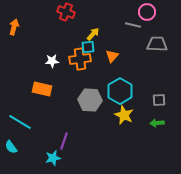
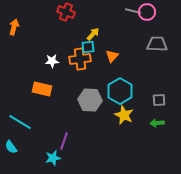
gray line: moved 14 px up
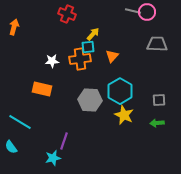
red cross: moved 1 px right, 2 px down
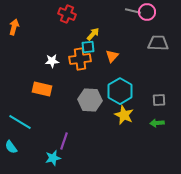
gray trapezoid: moved 1 px right, 1 px up
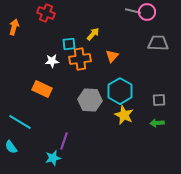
red cross: moved 21 px left, 1 px up
cyan square: moved 19 px left, 3 px up
orange rectangle: rotated 12 degrees clockwise
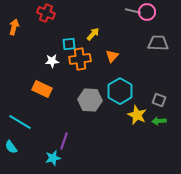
gray square: rotated 24 degrees clockwise
yellow star: moved 13 px right
green arrow: moved 2 px right, 2 px up
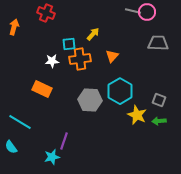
cyan star: moved 1 px left, 1 px up
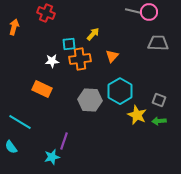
pink circle: moved 2 px right
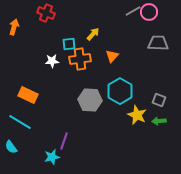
gray line: rotated 42 degrees counterclockwise
orange rectangle: moved 14 px left, 6 px down
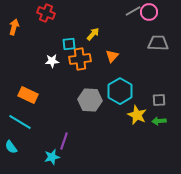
gray square: rotated 24 degrees counterclockwise
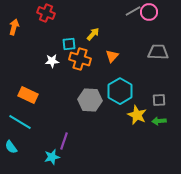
gray trapezoid: moved 9 px down
orange cross: rotated 25 degrees clockwise
